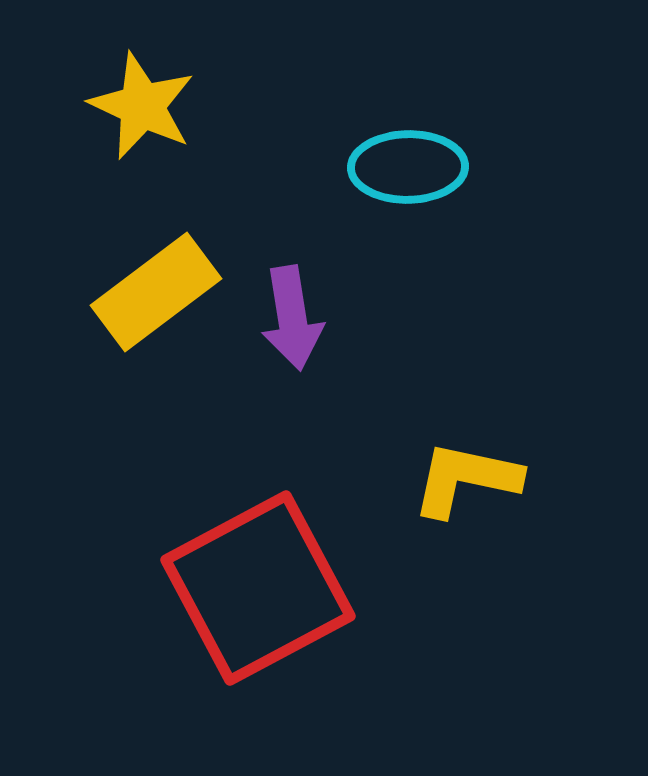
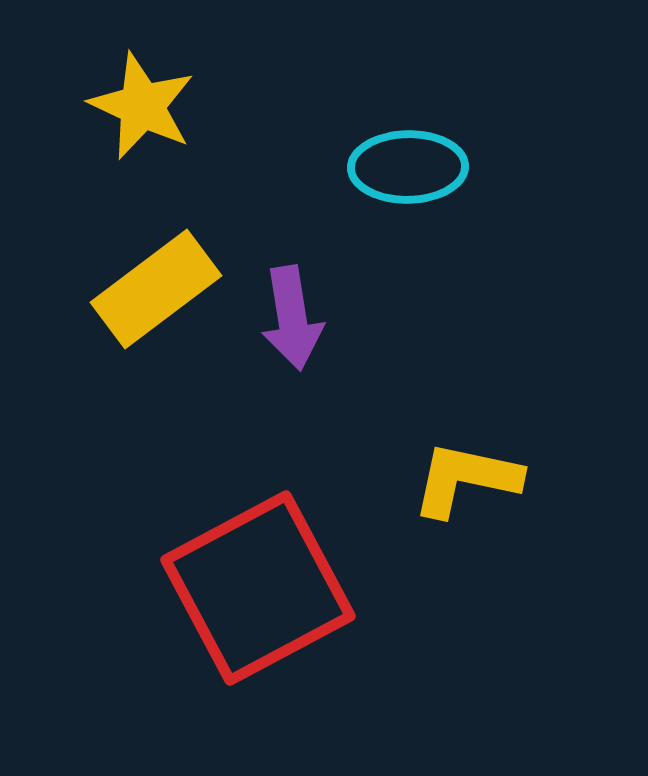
yellow rectangle: moved 3 px up
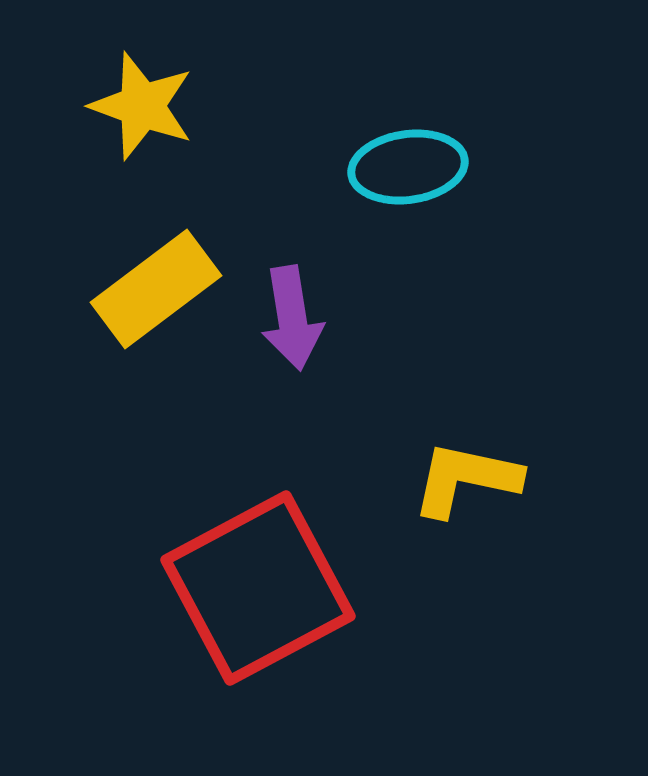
yellow star: rotated 5 degrees counterclockwise
cyan ellipse: rotated 7 degrees counterclockwise
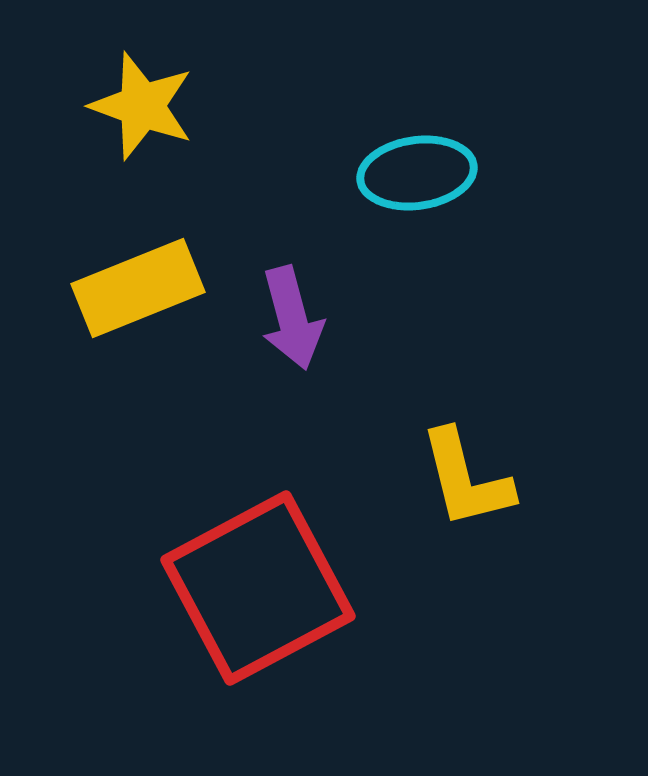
cyan ellipse: moved 9 px right, 6 px down
yellow rectangle: moved 18 px left, 1 px up; rotated 15 degrees clockwise
purple arrow: rotated 6 degrees counterclockwise
yellow L-shape: rotated 116 degrees counterclockwise
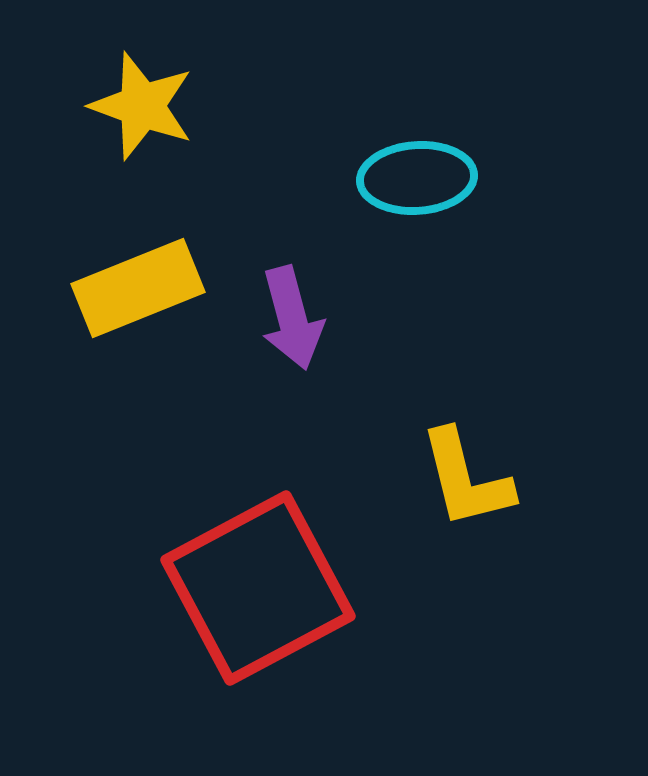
cyan ellipse: moved 5 px down; rotated 4 degrees clockwise
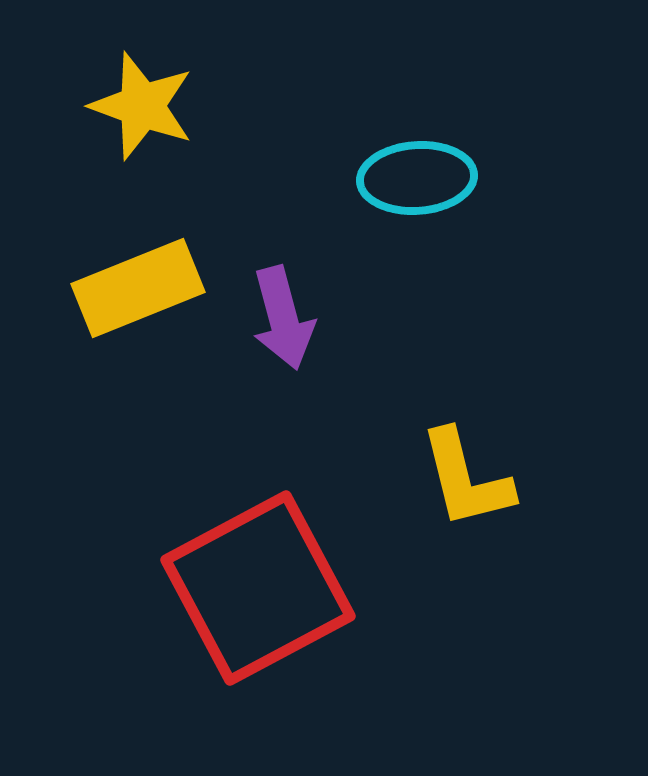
purple arrow: moved 9 px left
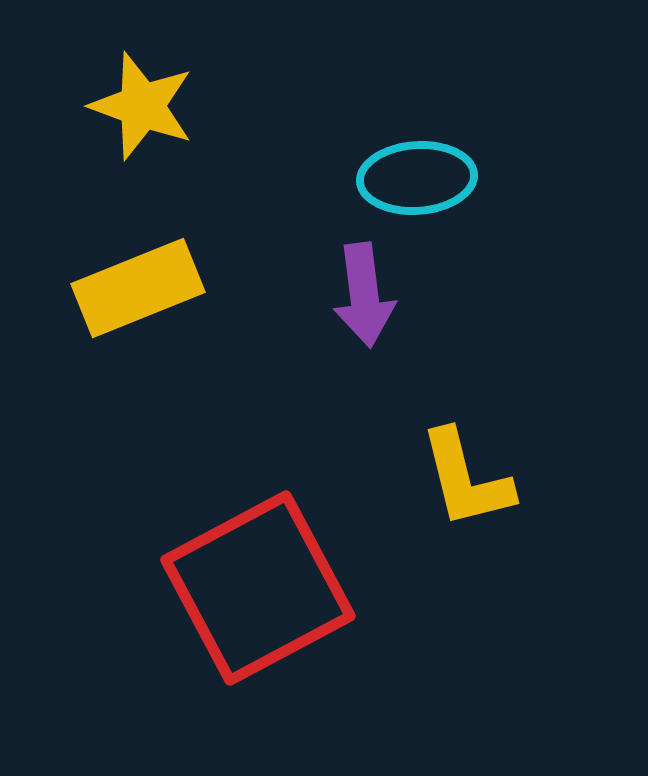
purple arrow: moved 81 px right, 23 px up; rotated 8 degrees clockwise
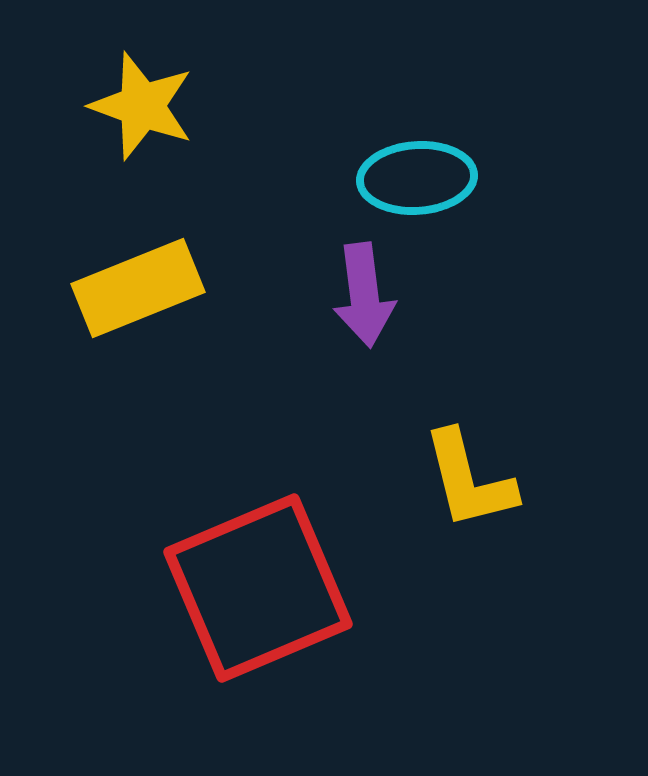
yellow L-shape: moved 3 px right, 1 px down
red square: rotated 5 degrees clockwise
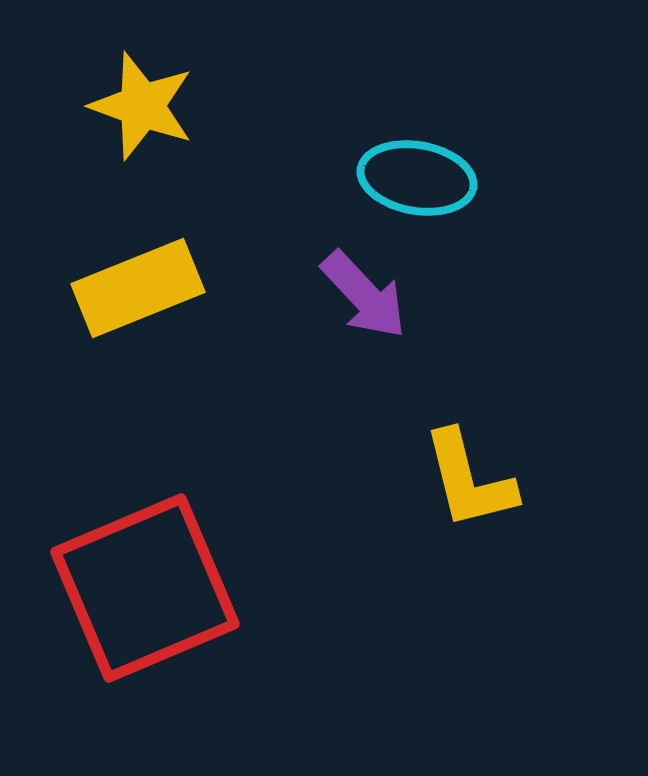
cyan ellipse: rotated 14 degrees clockwise
purple arrow: rotated 36 degrees counterclockwise
red square: moved 113 px left
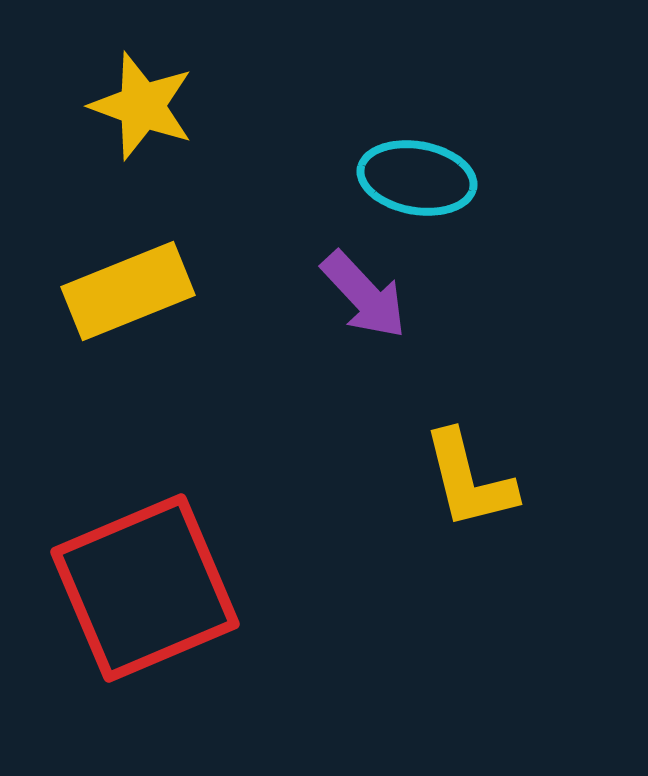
yellow rectangle: moved 10 px left, 3 px down
